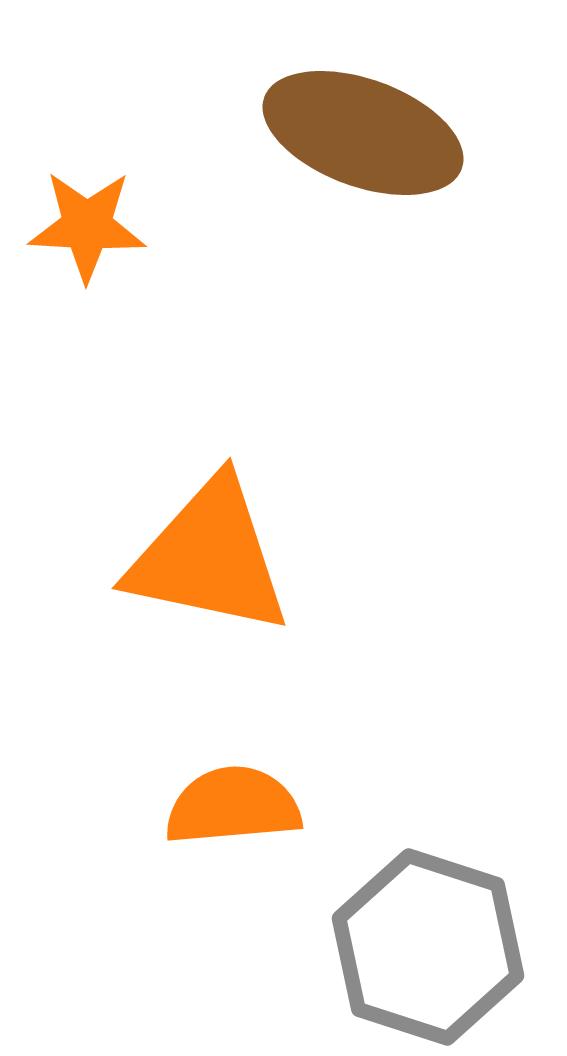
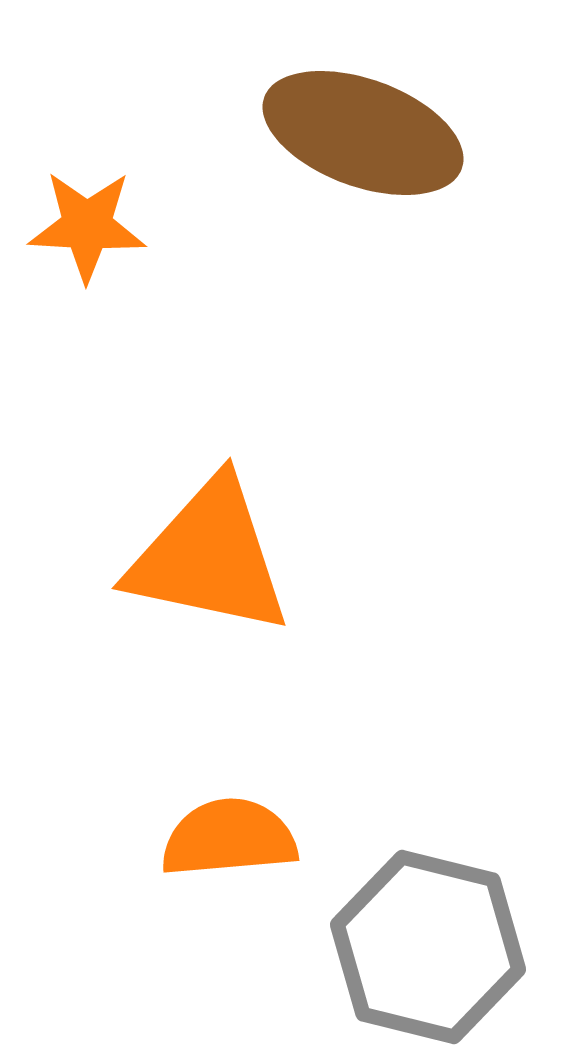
orange semicircle: moved 4 px left, 32 px down
gray hexagon: rotated 4 degrees counterclockwise
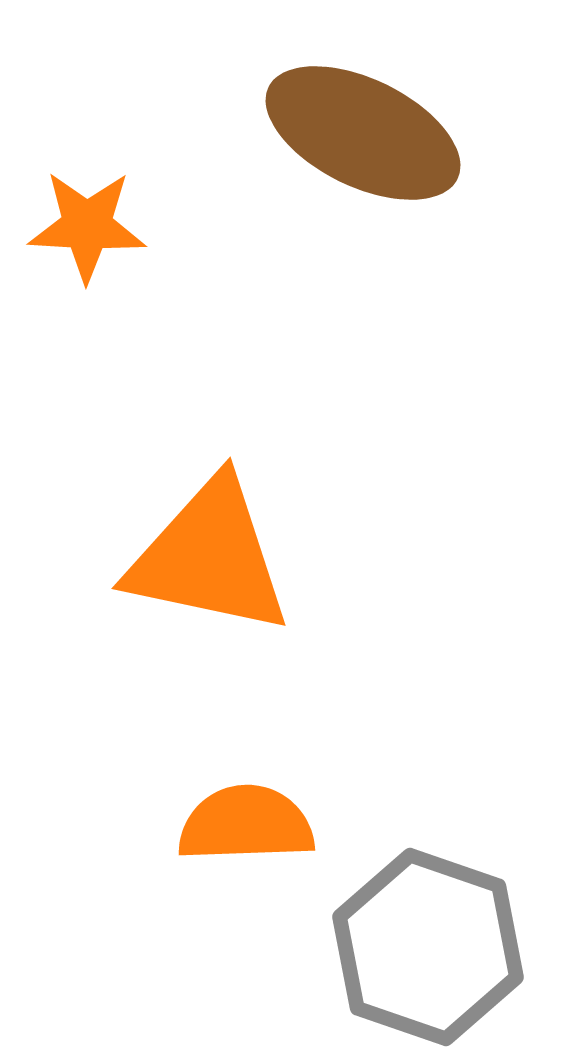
brown ellipse: rotated 6 degrees clockwise
orange semicircle: moved 17 px right, 14 px up; rotated 3 degrees clockwise
gray hexagon: rotated 5 degrees clockwise
